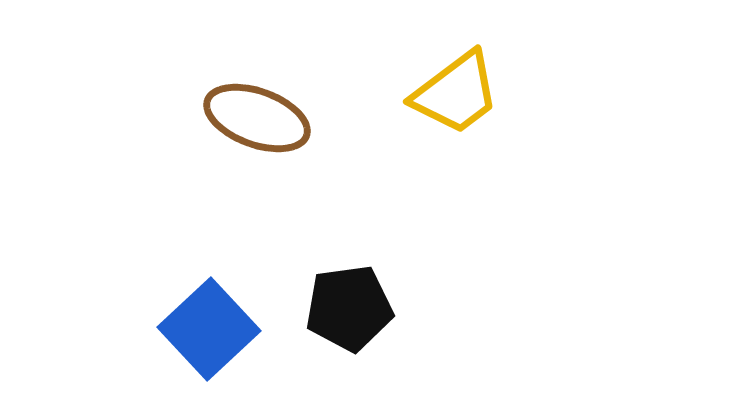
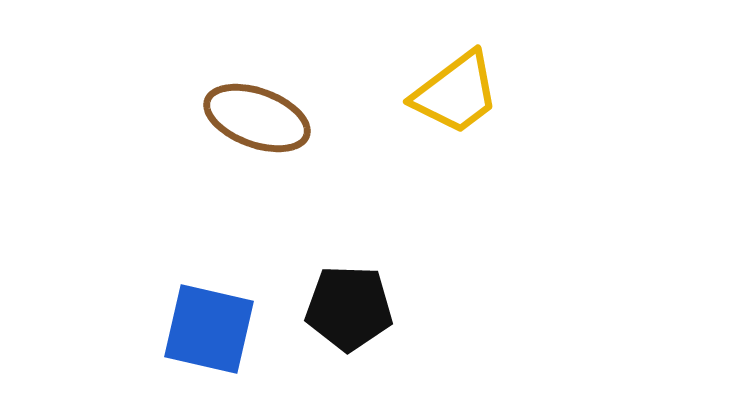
black pentagon: rotated 10 degrees clockwise
blue square: rotated 34 degrees counterclockwise
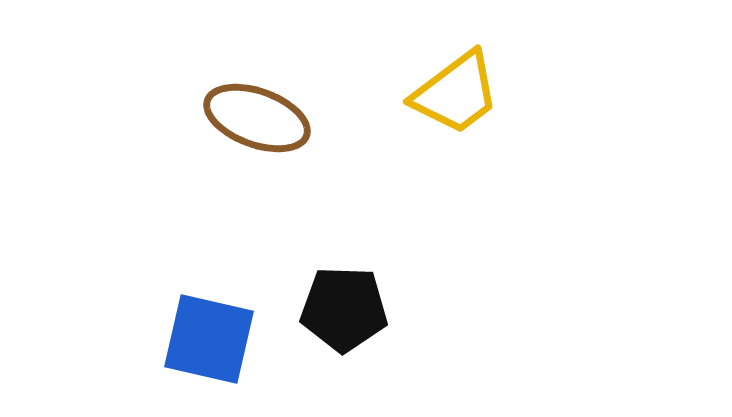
black pentagon: moved 5 px left, 1 px down
blue square: moved 10 px down
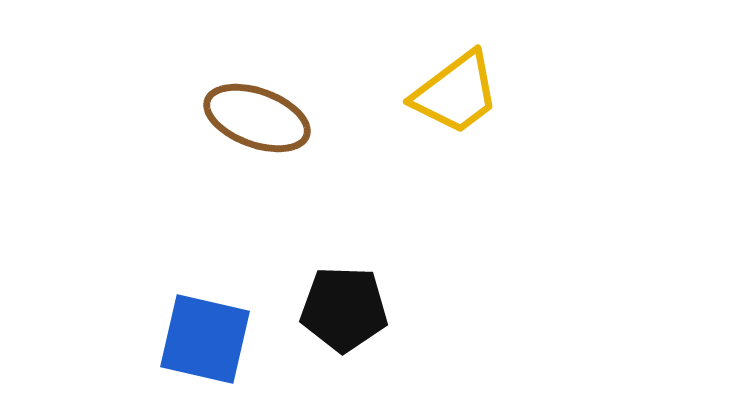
blue square: moved 4 px left
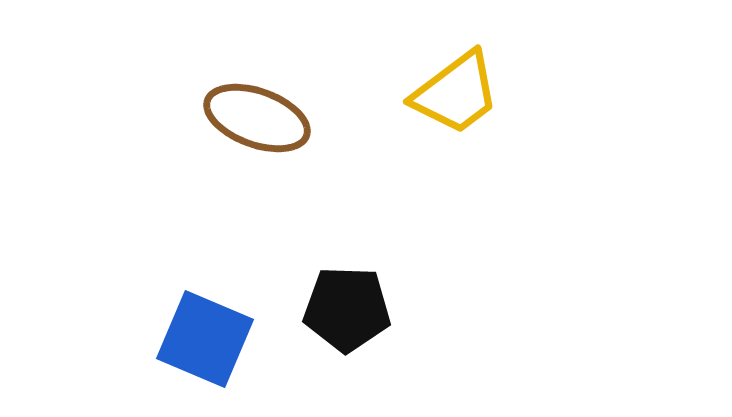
black pentagon: moved 3 px right
blue square: rotated 10 degrees clockwise
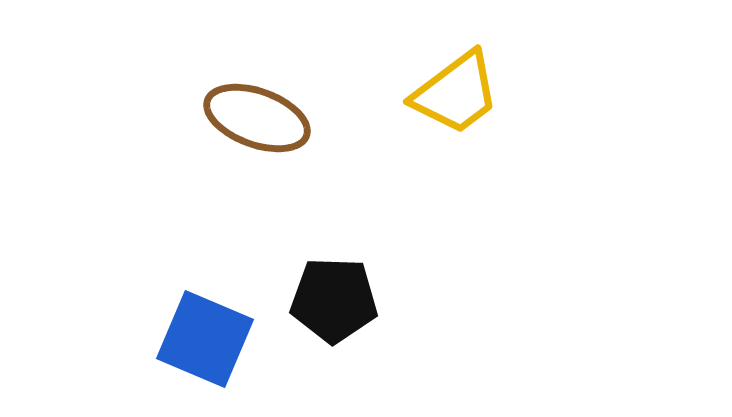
black pentagon: moved 13 px left, 9 px up
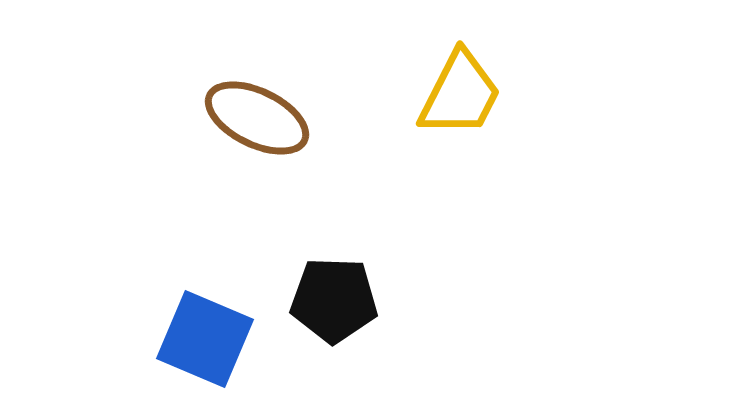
yellow trapezoid: moved 4 px right, 1 px down; rotated 26 degrees counterclockwise
brown ellipse: rotated 6 degrees clockwise
